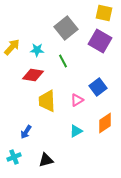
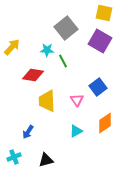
cyan star: moved 10 px right
pink triangle: rotated 32 degrees counterclockwise
blue arrow: moved 2 px right
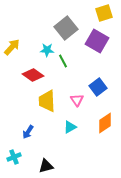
yellow square: rotated 30 degrees counterclockwise
purple square: moved 3 px left
red diamond: rotated 25 degrees clockwise
cyan triangle: moved 6 px left, 4 px up
black triangle: moved 6 px down
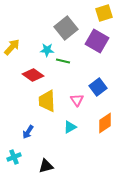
green line: rotated 48 degrees counterclockwise
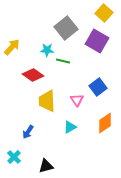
yellow square: rotated 30 degrees counterclockwise
cyan cross: rotated 24 degrees counterclockwise
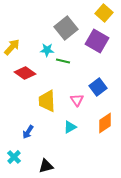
red diamond: moved 8 px left, 2 px up
